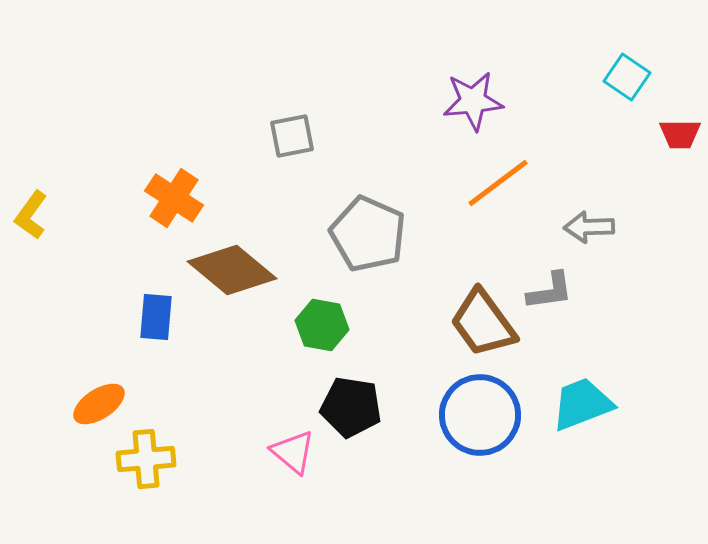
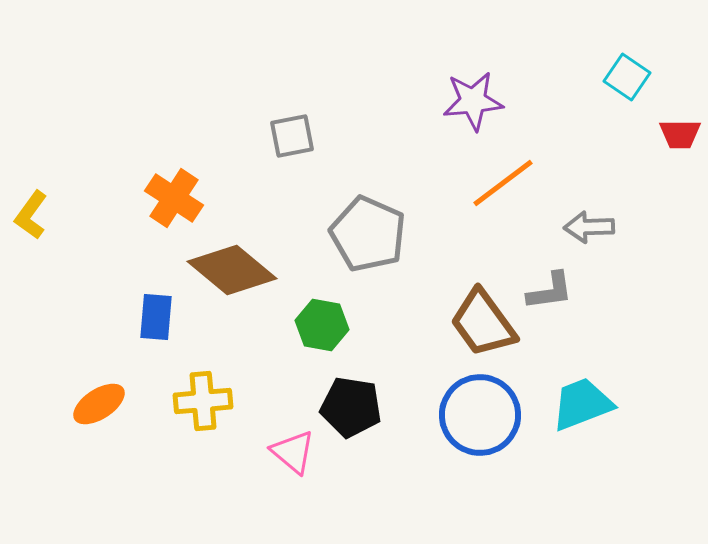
orange line: moved 5 px right
yellow cross: moved 57 px right, 58 px up
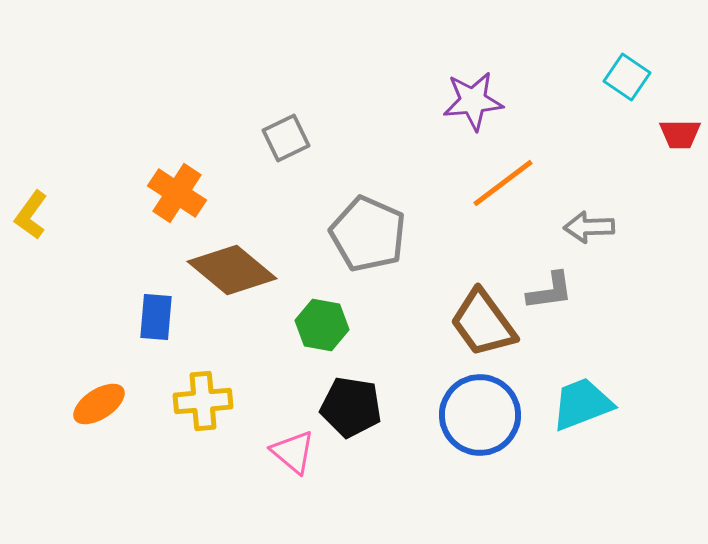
gray square: moved 6 px left, 2 px down; rotated 15 degrees counterclockwise
orange cross: moved 3 px right, 5 px up
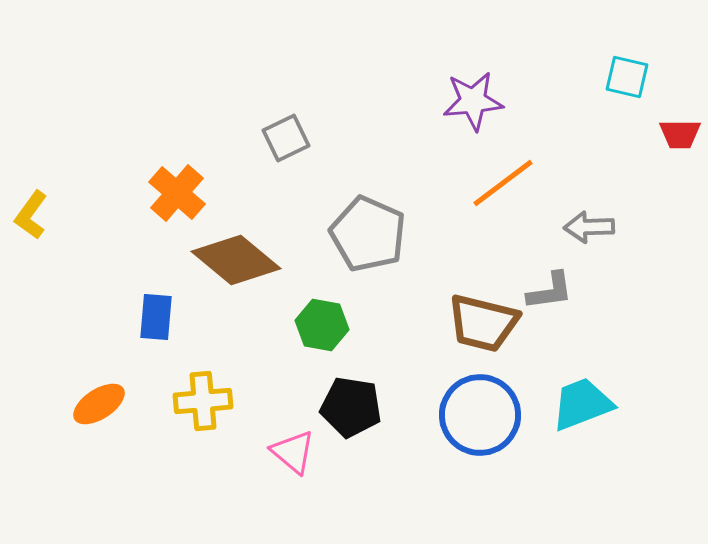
cyan square: rotated 21 degrees counterclockwise
orange cross: rotated 8 degrees clockwise
brown diamond: moved 4 px right, 10 px up
brown trapezoid: rotated 40 degrees counterclockwise
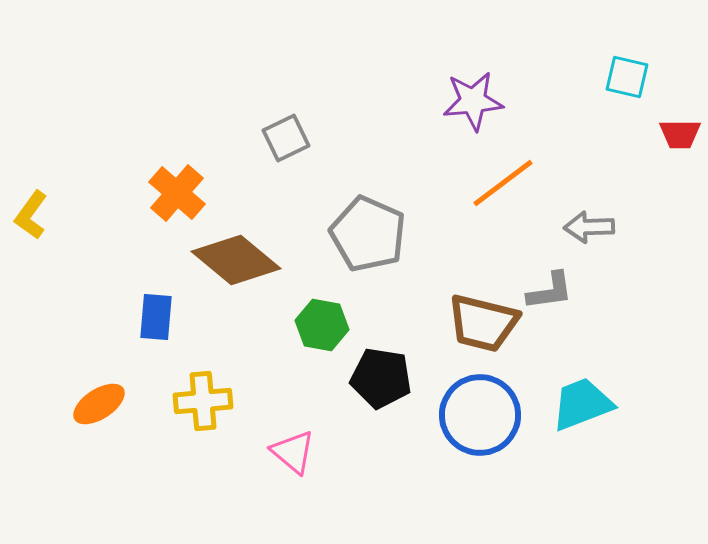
black pentagon: moved 30 px right, 29 px up
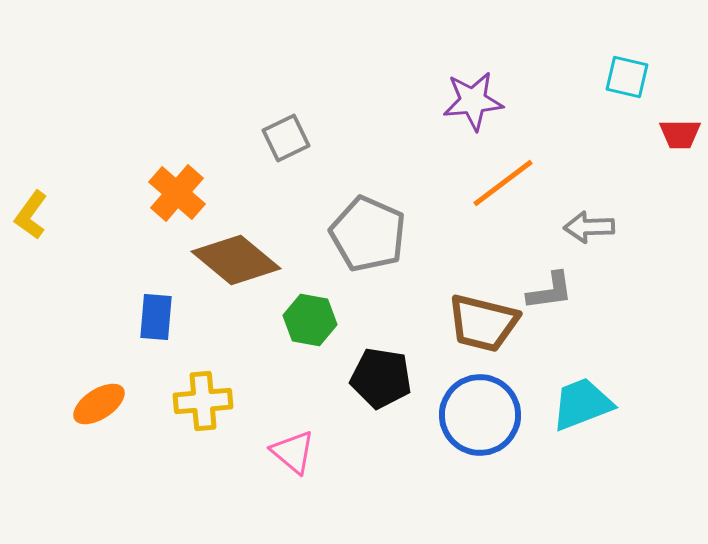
green hexagon: moved 12 px left, 5 px up
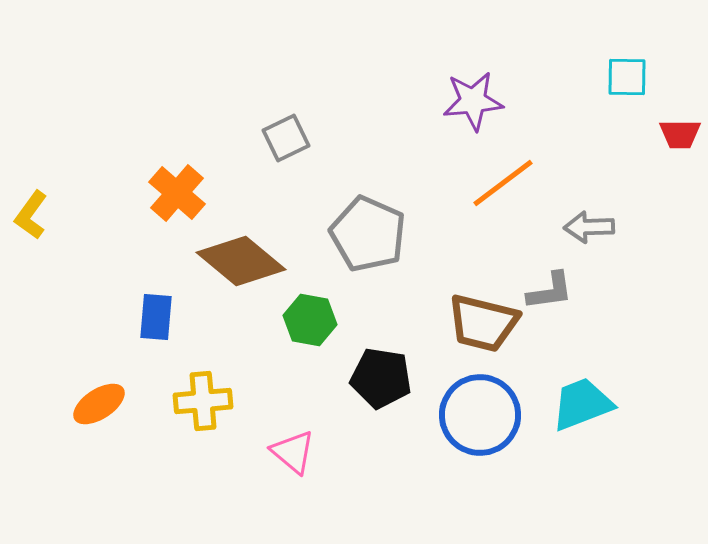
cyan square: rotated 12 degrees counterclockwise
brown diamond: moved 5 px right, 1 px down
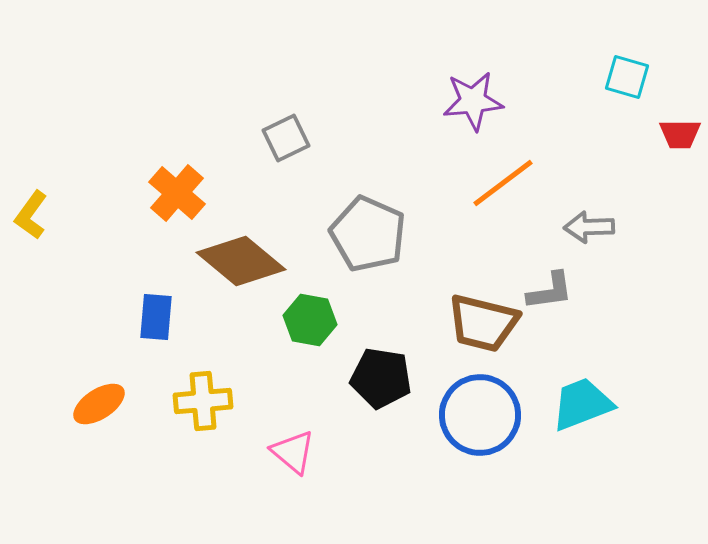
cyan square: rotated 15 degrees clockwise
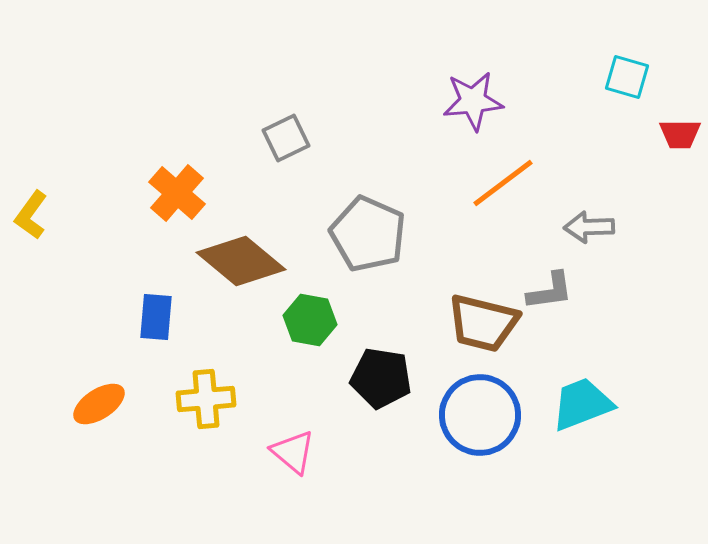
yellow cross: moved 3 px right, 2 px up
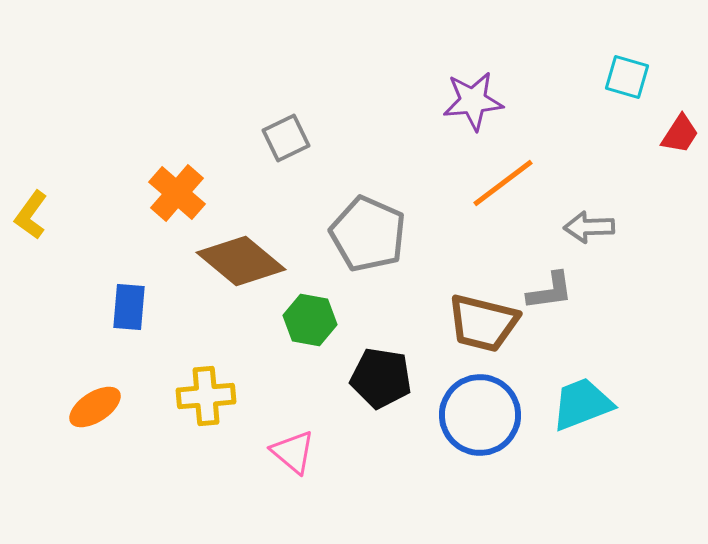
red trapezoid: rotated 57 degrees counterclockwise
blue rectangle: moved 27 px left, 10 px up
yellow cross: moved 3 px up
orange ellipse: moved 4 px left, 3 px down
